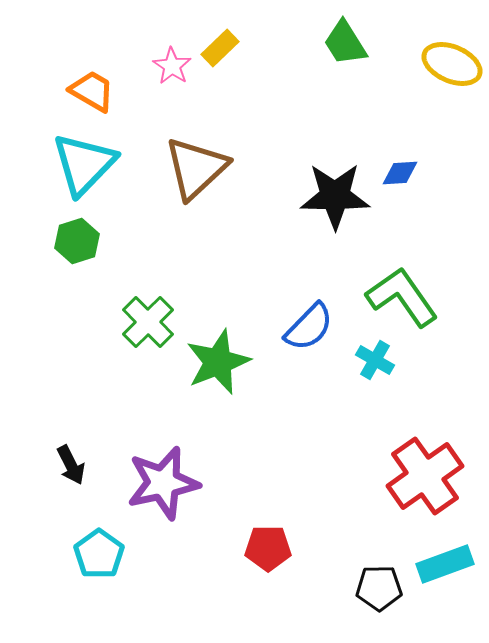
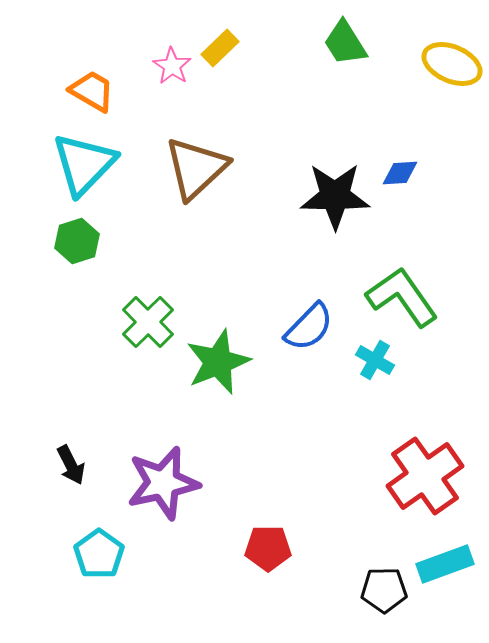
black pentagon: moved 5 px right, 2 px down
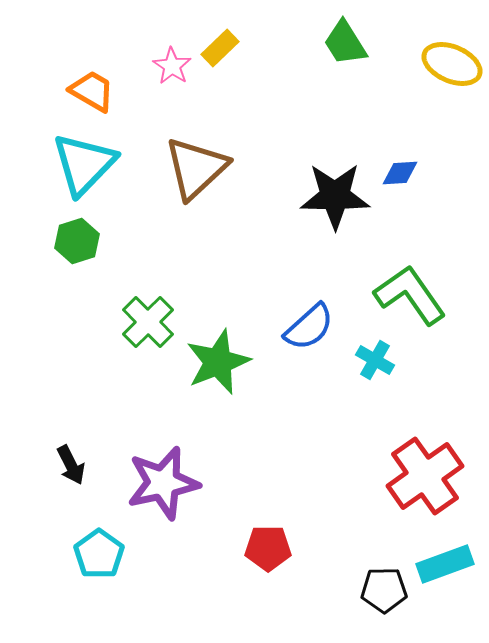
green L-shape: moved 8 px right, 2 px up
blue semicircle: rotated 4 degrees clockwise
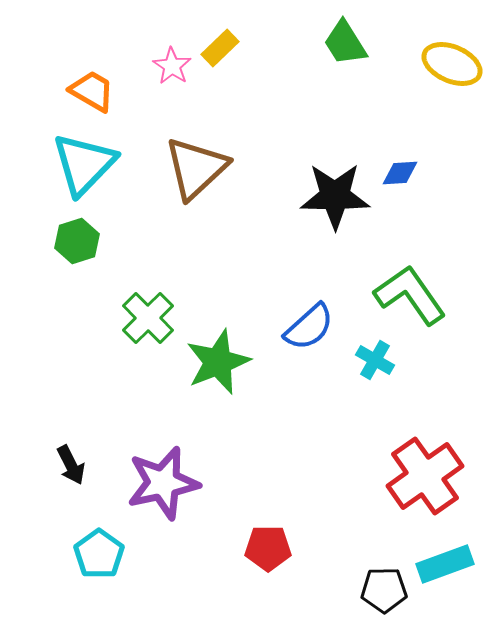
green cross: moved 4 px up
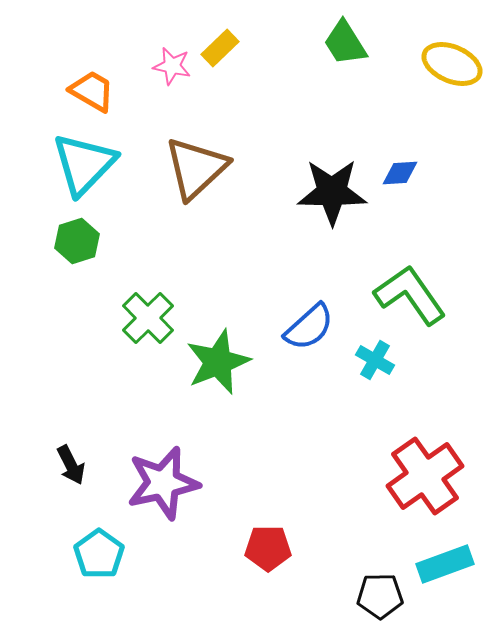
pink star: rotated 21 degrees counterclockwise
black star: moved 3 px left, 4 px up
black pentagon: moved 4 px left, 6 px down
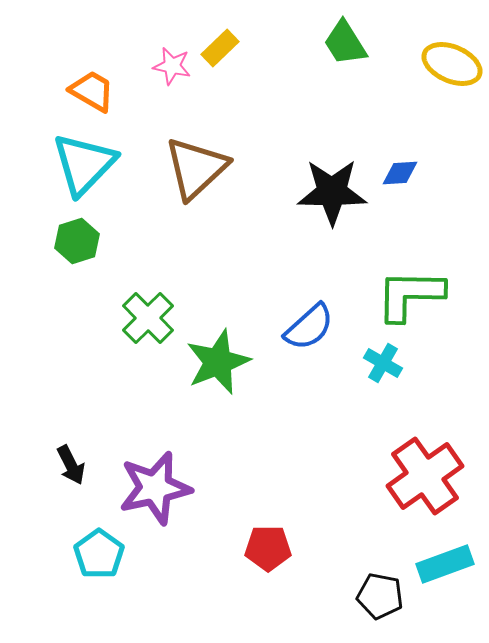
green L-shape: rotated 54 degrees counterclockwise
cyan cross: moved 8 px right, 3 px down
purple star: moved 8 px left, 5 px down
black pentagon: rotated 12 degrees clockwise
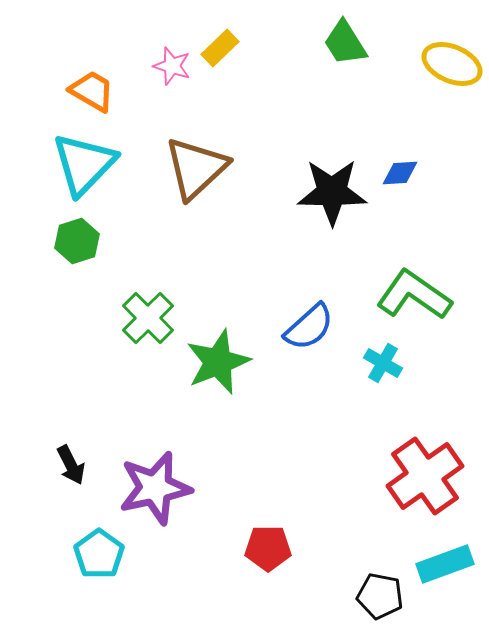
pink star: rotated 6 degrees clockwise
green L-shape: moved 4 px right; rotated 34 degrees clockwise
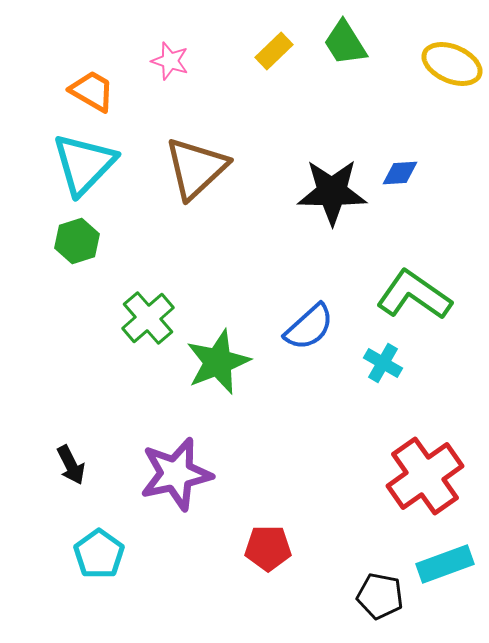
yellow rectangle: moved 54 px right, 3 px down
pink star: moved 2 px left, 5 px up
green cross: rotated 4 degrees clockwise
purple star: moved 21 px right, 14 px up
